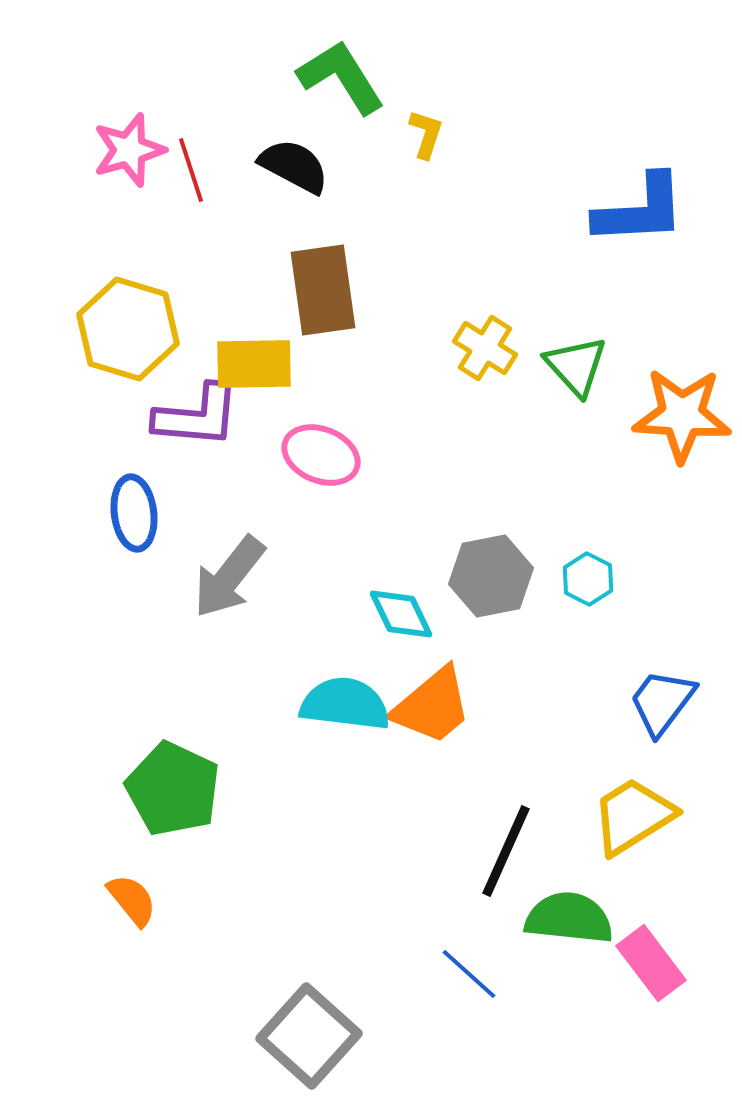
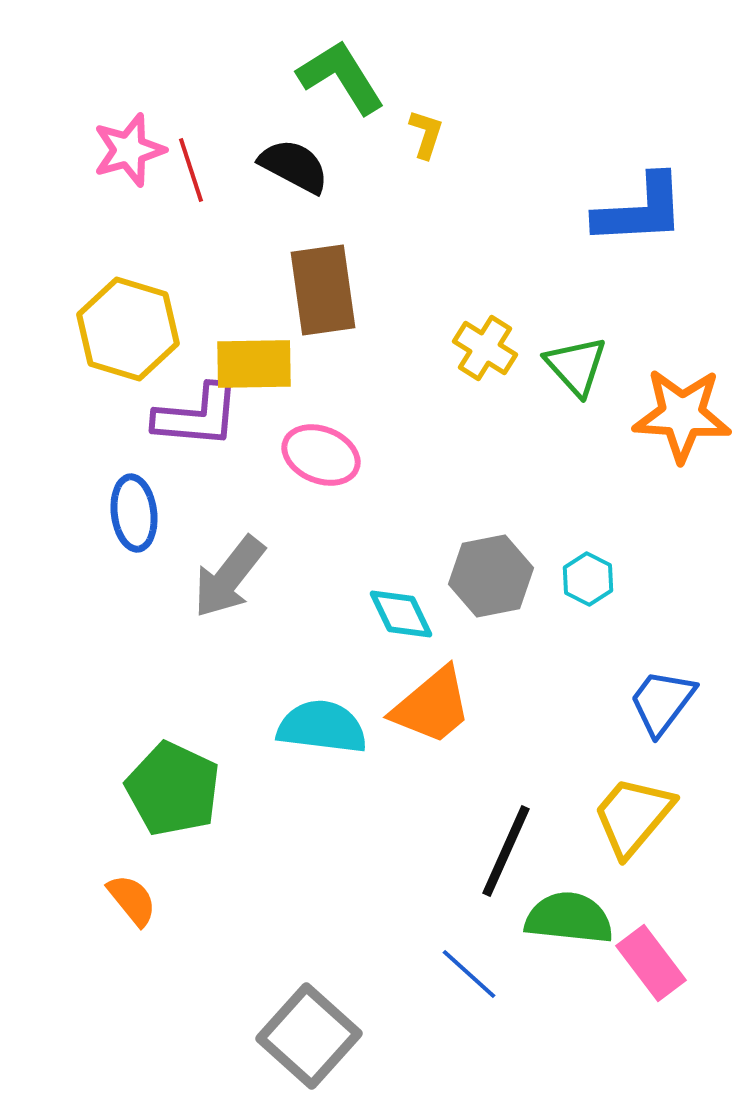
cyan semicircle: moved 23 px left, 23 px down
yellow trapezoid: rotated 18 degrees counterclockwise
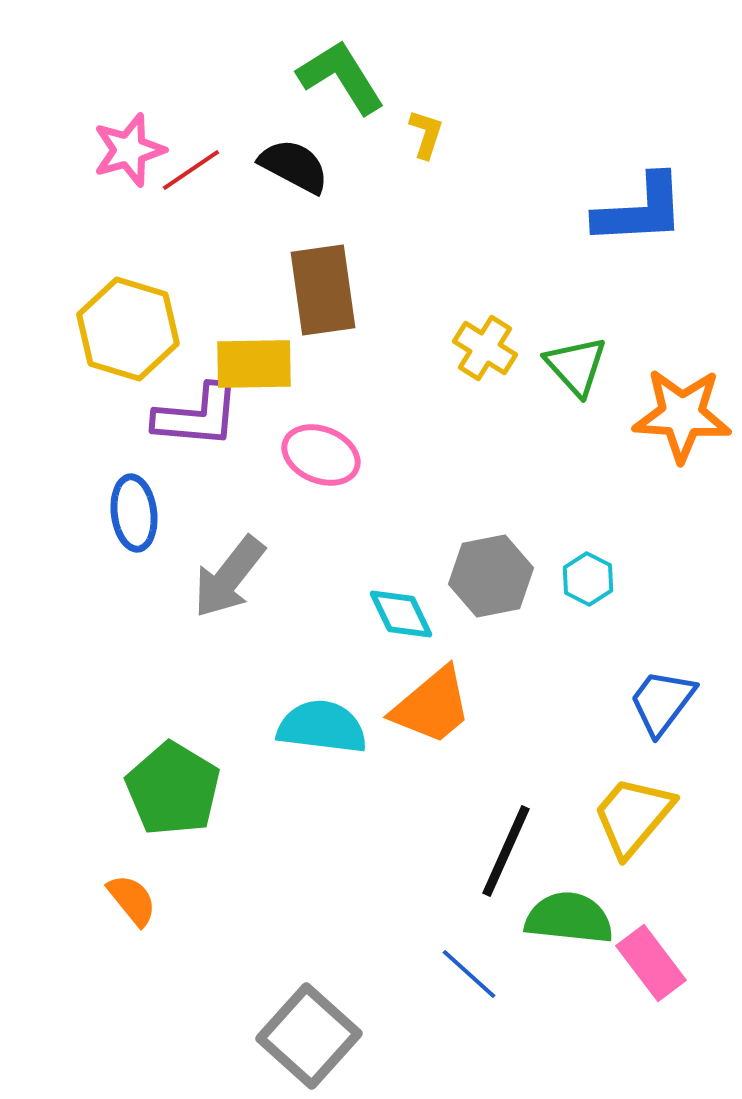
red line: rotated 74 degrees clockwise
green pentagon: rotated 6 degrees clockwise
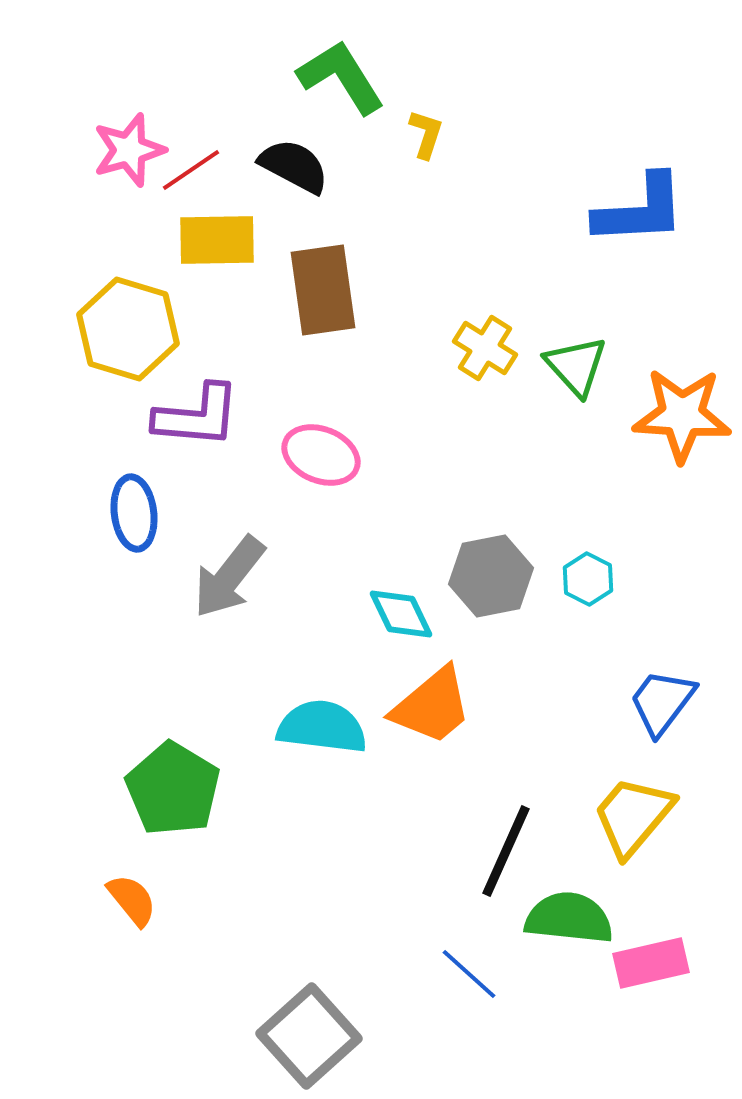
yellow rectangle: moved 37 px left, 124 px up
pink rectangle: rotated 66 degrees counterclockwise
gray square: rotated 6 degrees clockwise
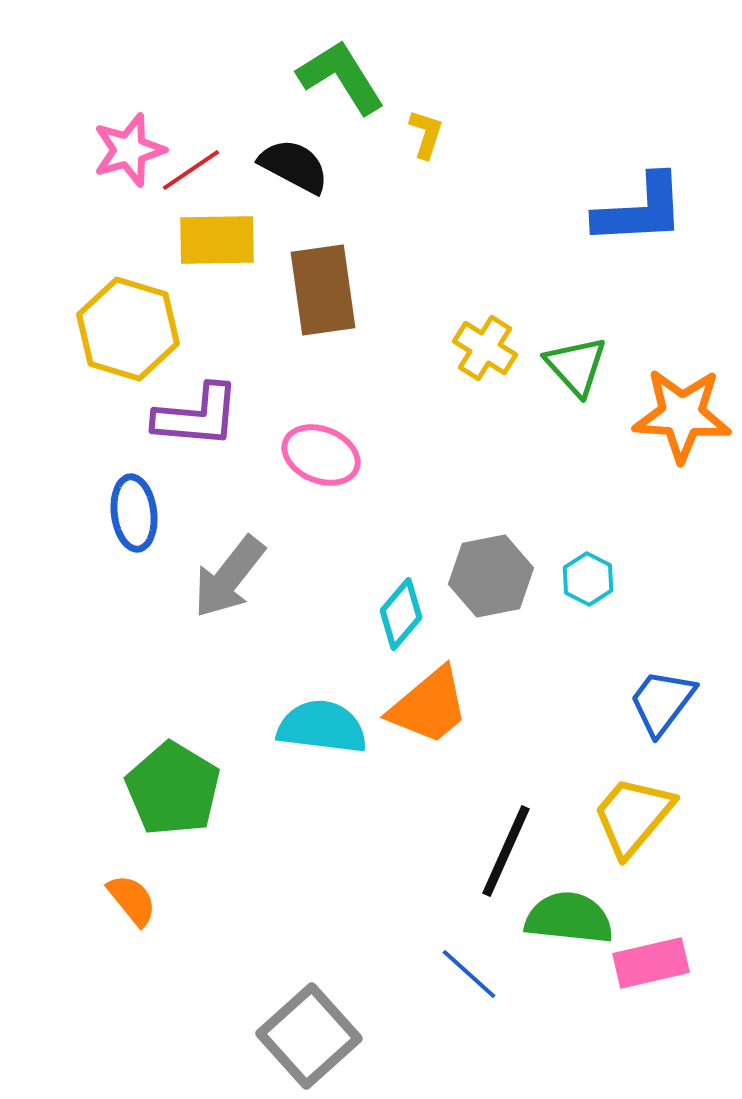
cyan diamond: rotated 66 degrees clockwise
orange trapezoid: moved 3 px left
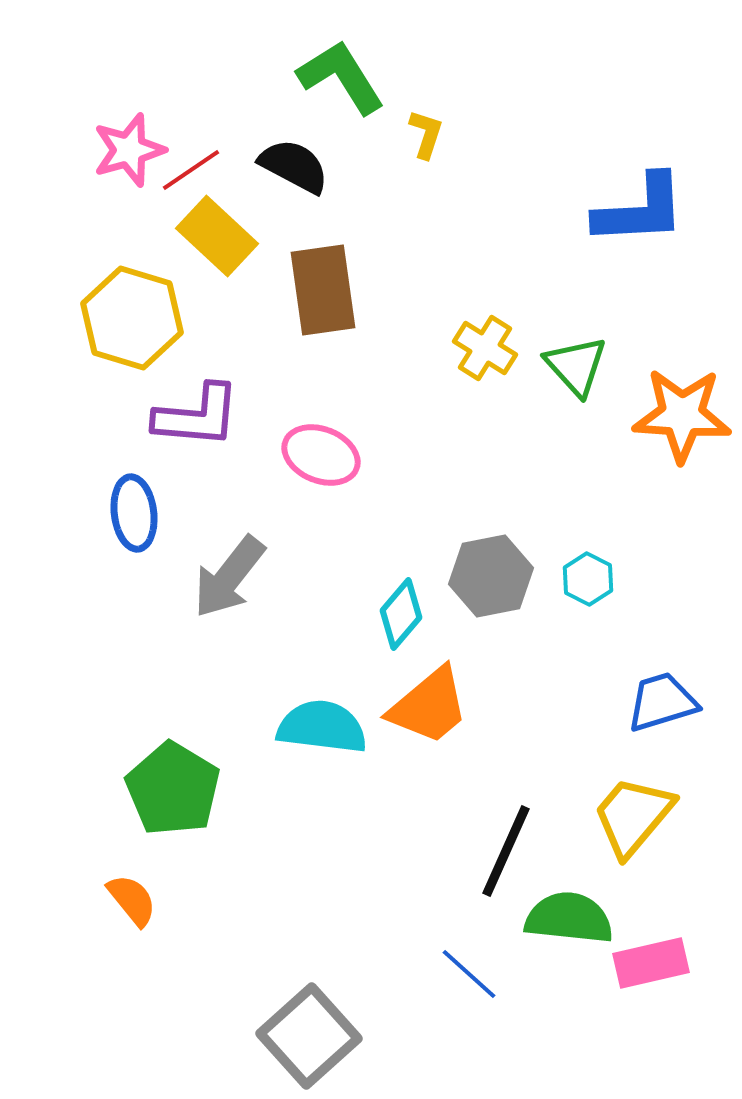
yellow rectangle: moved 4 px up; rotated 44 degrees clockwise
yellow hexagon: moved 4 px right, 11 px up
blue trapezoid: rotated 36 degrees clockwise
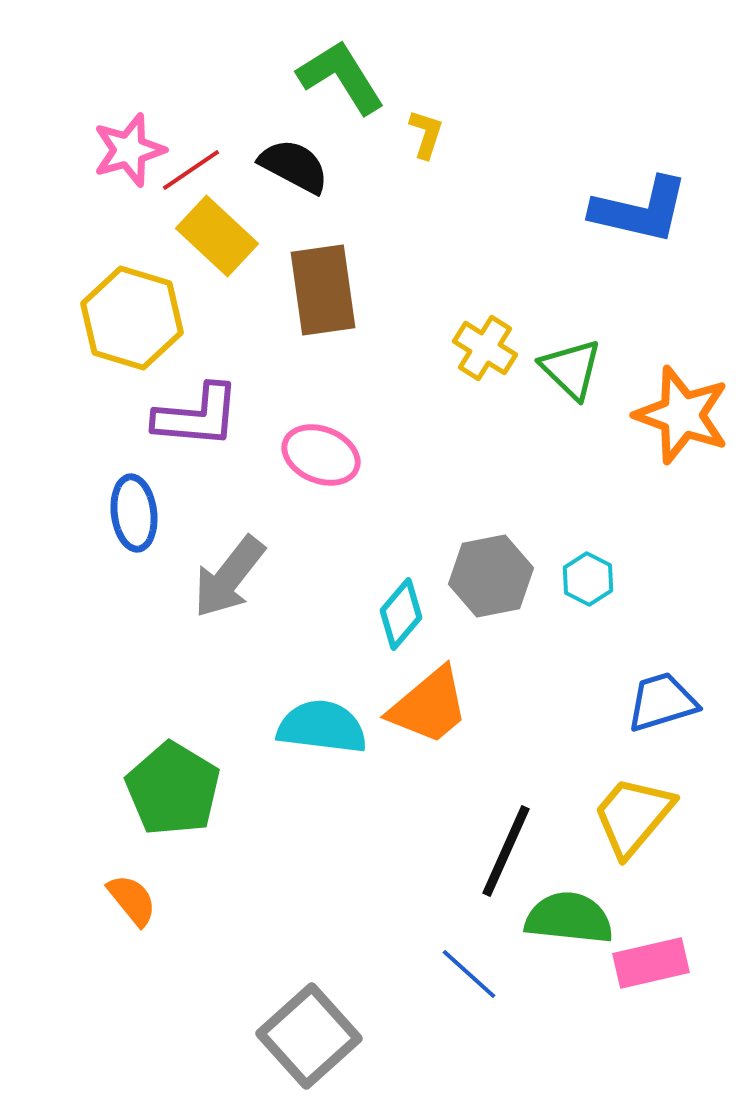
blue L-shape: rotated 16 degrees clockwise
green triangle: moved 5 px left, 3 px down; rotated 4 degrees counterclockwise
orange star: rotated 16 degrees clockwise
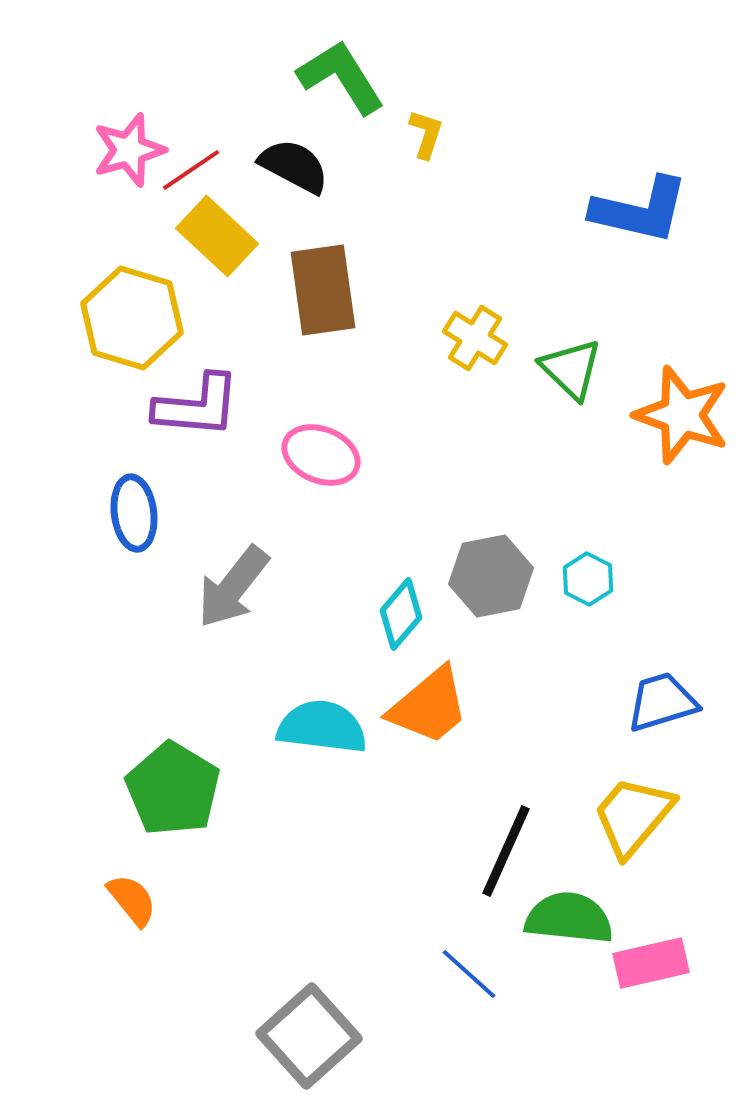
yellow cross: moved 10 px left, 10 px up
purple L-shape: moved 10 px up
gray arrow: moved 4 px right, 10 px down
